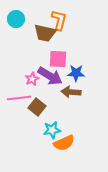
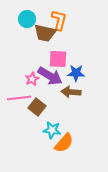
cyan circle: moved 11 px right
cyan star: rotated 18 degrees clockwise
orange semicircle: rotated 25 degrees counterclockwise
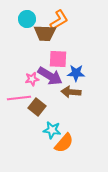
orange L-shape: rotated 45 degrees clockwise
brown trapezoid: rotated 10 degrees counterclockwise
pink star: rotated 16 degrees clockwise
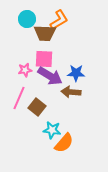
pink square: moved 14 px left
pink star: moved 7 px left, 9 px up
pink line: rotated 60 degrees counterclockwise
